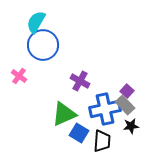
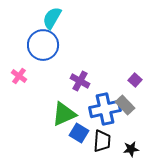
cyan semicircle: moved 16 px right, 4 px up
purple square: moved 8 px right, 11 px up
black star: moved 23 px down
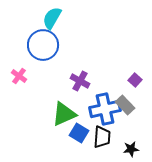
black trapezoid: moved 4 px up
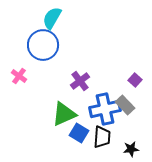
purple cross: rotated 24 degrees clockwise
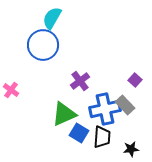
pink cross: moved 8 px left, 14 px down
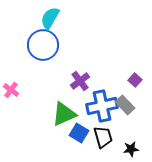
cyan semicircle: moved 2 px left
blue cross: moved 3 px left, 3 px up
black trapezoid: moved 1 px right; rotated 20 degrees counterclockwise
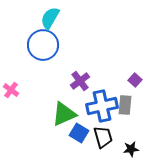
gray rectangle: rotated 48 degrees clockwise
